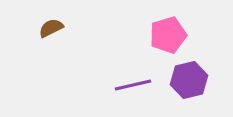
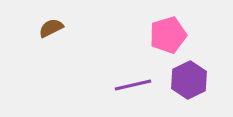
purple hexagon: rotated 12 degrees counterclockwise
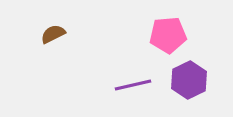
brown semicircle: moved 2 px right, 6 px down
pink pentagon: rotated 12 degrees clockwise
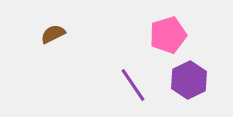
pink pentagon: rotated 12 degrees counterclockwise
purple line: rotated 69 degrees clockwise
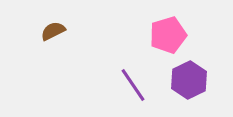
brown semicircle: moved 3 px up
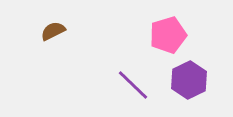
purple line: rotated 12 degrees counterclockwise
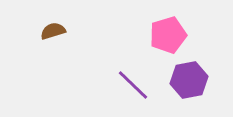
brown semicircle: rotated 10 degrees clockwise
purple hexagon: rotated 15 degrees clockwise
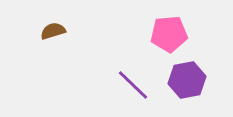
pink pentagon: moved 1 px right, 1 px up; rotated 12 degrees clockwise
purple hexagon: moved 2 px left
